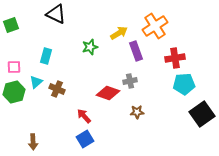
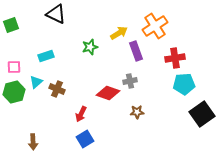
cyan rectangle: rotated 56 degrees clockwise
red arrow: moved 3 px left, 2 px up; rotated 112 degrees counterclockwise
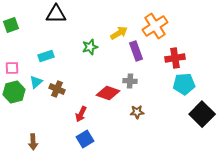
black triangle: rotated 25 degrees counterclockwise
pink square: moved 2 px left, 1 px down
gray cross: rotated 16 degrees clockwise
black square: rotated 10 degrees counterclockwise
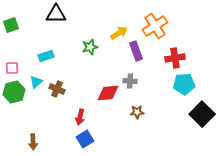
red diamond: rotated 25 degrees counterclockwise
red arrow: moved 1 px left, 3 px down; rotated 14 degrees counterclockwise
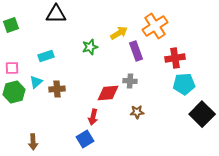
brown cross: rotated 28 degrees counterclockwise
red arrow: moved 13 px right
